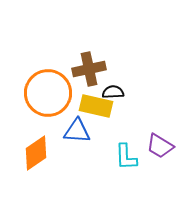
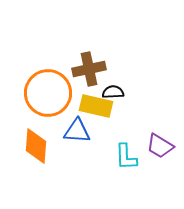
orange diamond: moved 7 px up; rotated 51 degrees counterclockwise
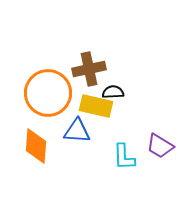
cyan L-shape: moved 2 px left
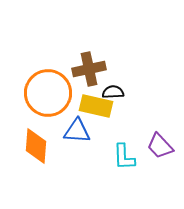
purple trapezoid: rotated 16 degrees clockwise
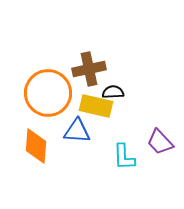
purple trapezoid: moved 4 px up
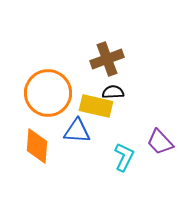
brown cross: moved 18 px right, 10 px up; rotated 8 degrees counterclockwise
orange diamond: moved 1 px right
cyan L-shape: rotated 152 degrees counterclockwise
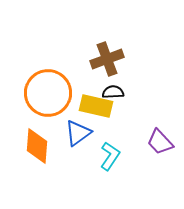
blue triangle: moved 1 px right, 2 px down; rotated 40 degrees counterclockwise
cyan L-shape: moved 14 px left, 1 px up; rotated 8 degrees clockwise
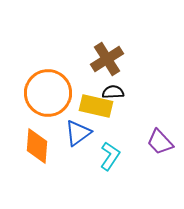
brown cross: rotated 12 degrees counterclockwise
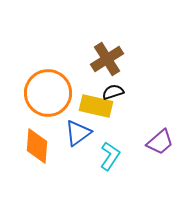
black semicircle: rotated 15 degrees counterclockwise
purple trapezoid: rotated 88 degrees counterclockwise
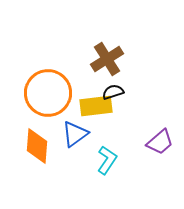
yellow rectangle: rotated 20 degrees counterclockwise
blue triangle: moved 3 px left, 1 px down
cyan L-shape: moved 3 px left, 4 px down
